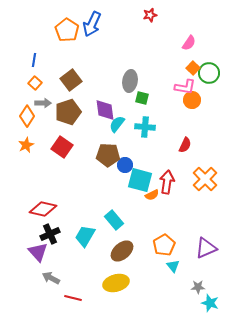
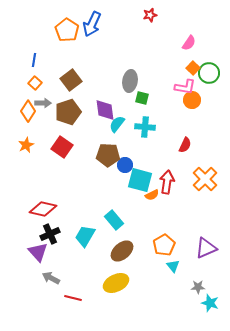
orange diamond at (27, 116): moved 1 px right, 5 px up
yellow ellipse at (116, 283): rotated 10 degrees counterclockwise
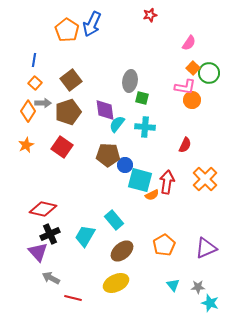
cyan triangle at (173, 266): moved 19 px down
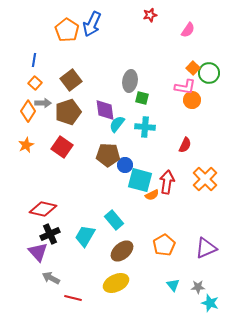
pink semicircle at (189, 43): moved 1 px left, 13 px up
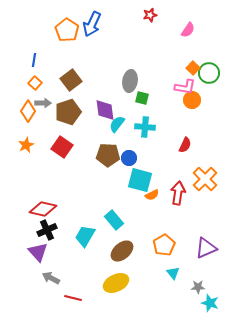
blue circle at (125, 165): moved 4 px right, 7 px up
red arrow at (167, 182): moved 11 px right, 11 px down
black cross at (50, 234): moved 3 px left, 4 px up
cyan triangle at (173, 285): moved 12 px up
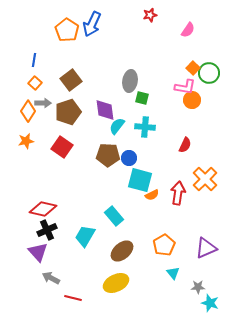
cyan semicircle at (117, 124): moved 2 px down
orange star at (26, 145): moved 4 px up; rotated 14 degrees clockwise
cyan rectangle at (114, 220): moved 4 px up
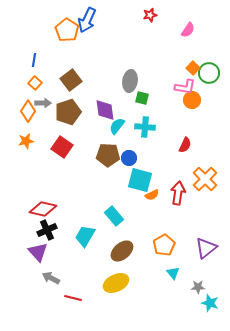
blue arrow at (92, 24): moved 5 px left, 4 px up
purple triangle at (206, 248): rotated 15 degrees counterclockwise
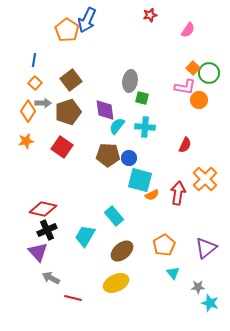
orange circle at (192, 100): moved 7 px right
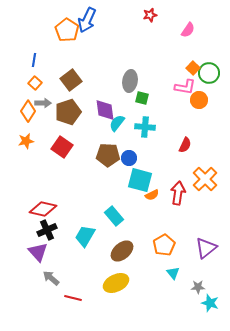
cyan semicircle at (117, 126): moved 3 px up
gray arrow at (51, 278): rotated 12 degrees clockwise
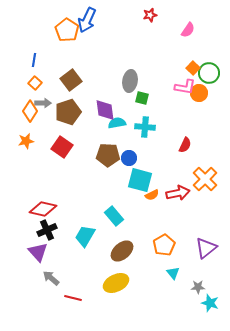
orange circle at (199, 100): moved 7 px up
orange diamond at (28, 111): moved 2 px right
cyan semicircle at (117, 123): rotated 42 degrees clockwise
red arrow at (178, 193): rotated 70 degrees clockwise
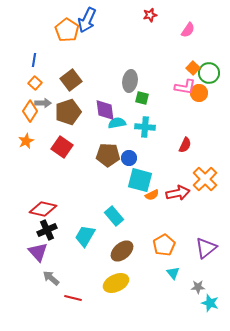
orange star at (26, 141): rotated 14 degrees counterclockwise
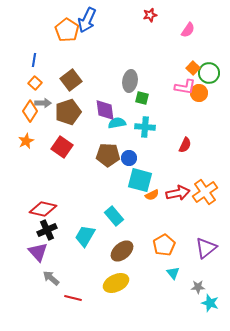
orange cross at (205, 179): moved 13 px down; rotated 10 degrees clockwise
